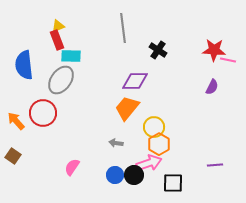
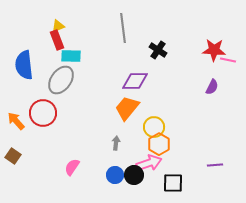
gray arrow: rotated 88 degrees clockwise
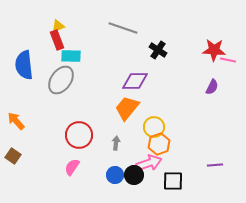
gray line: rotated 64 degrees counterclockwise
red circle: moved 36 px right, 22 px down
orange hexagon: rotated 10 degrees clockwise
black square: moved 2 px up
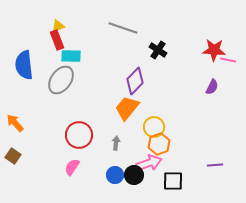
purple diamond: rotated 44 degrees counterclockwise
orange arrow: moved 1 px left, 2 px down
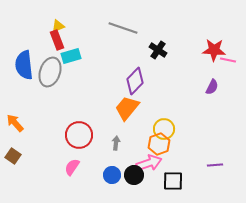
cyan rectangle: rotated 18 degrees counterclockwise
gray ellipse: moved 11 px left, 8 px up; rotated 16 degrees counterclockwise
yellow circle: moved 10 px right, 2 px down
blue circle: moved 3 px left
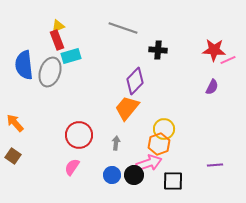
black cross: rotated 30 degrees counterclockwise
pink line: rotated 35 degrees counterclockwise
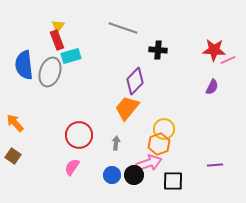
yellow triangle: rotated 32 degrees counterclockwise
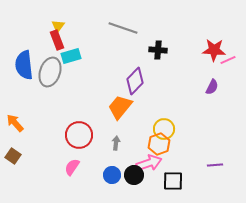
orange trapezoid: moved 7 px left, 1 px up
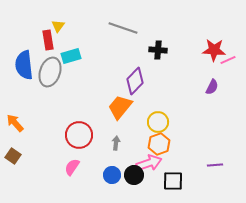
red rectangle: moved 9 px left; rotated 12 degrees clockwise
yellow circle: moved 6 px left, 7 px up
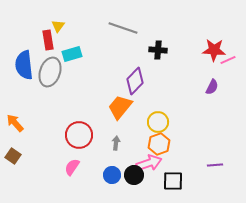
cyan rectangle: moved 1 px right, 2 px up
